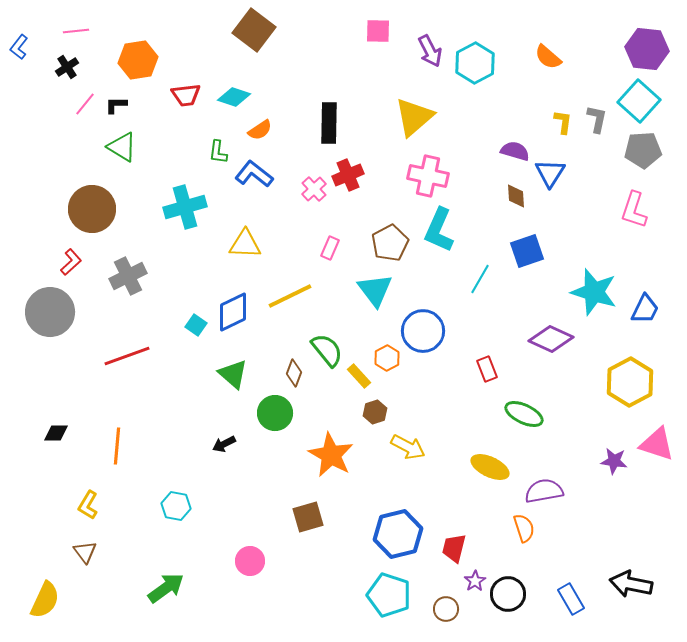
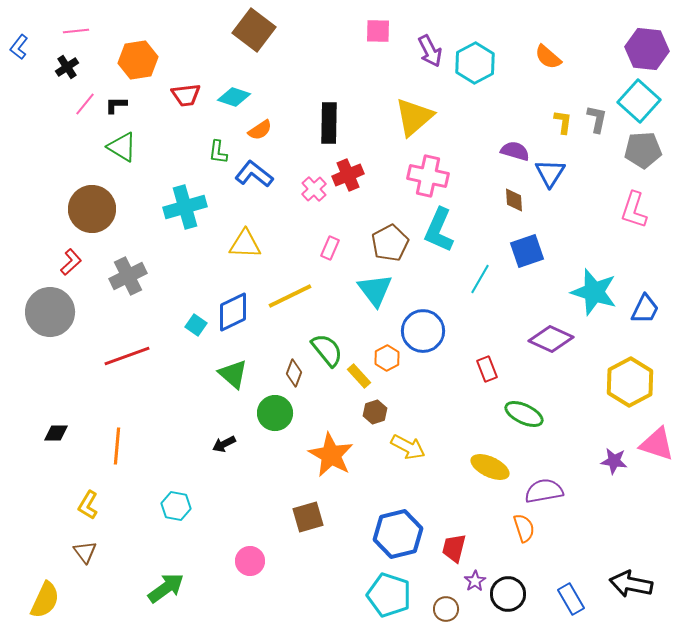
brown diamond at (516, 196): moved 2 px left, 4 px down
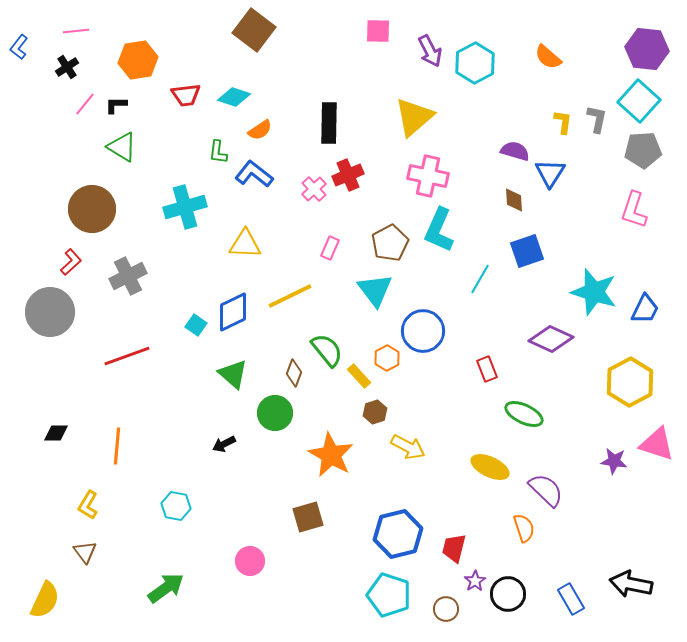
purple semicircle at (544, 491): moved 2 px right, 1 px up; rotated 54 degrees clockwise
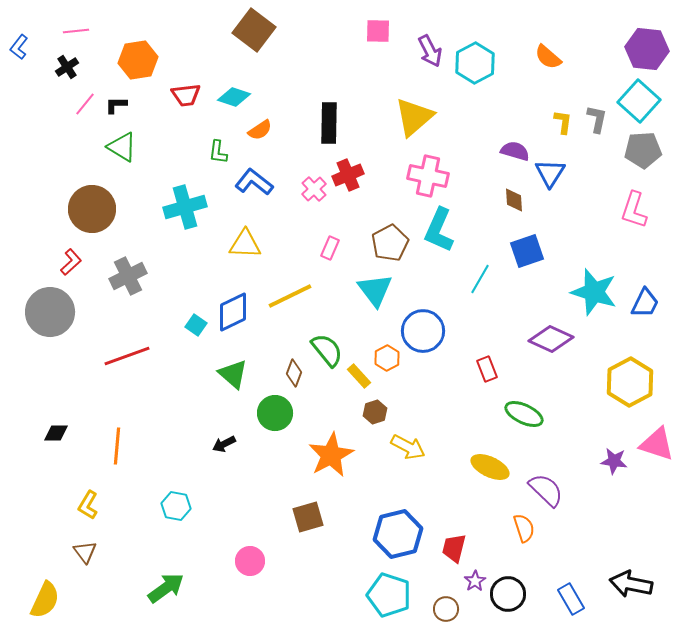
blue L-shape at (254, 174): moved 8 px down
blue trapezoid at (645, 309): moved 6 px up
orange star at (331, 455): rotated 15 degrees clockwise
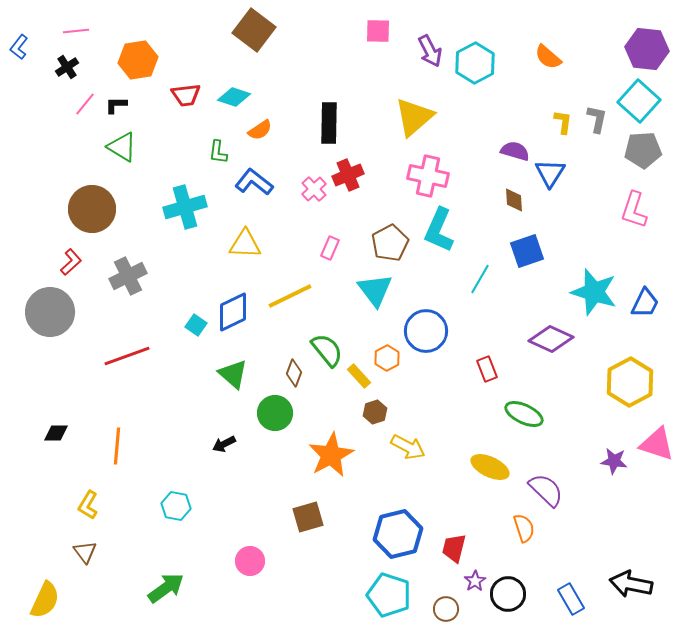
blue circle at (423, 331): moved 3 px right
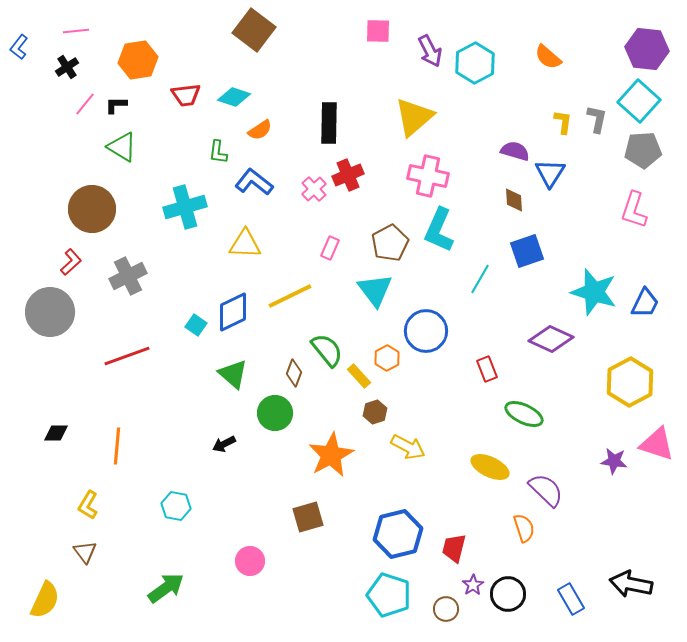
purple star at (475, 581): moved 2 px left, 4 px down
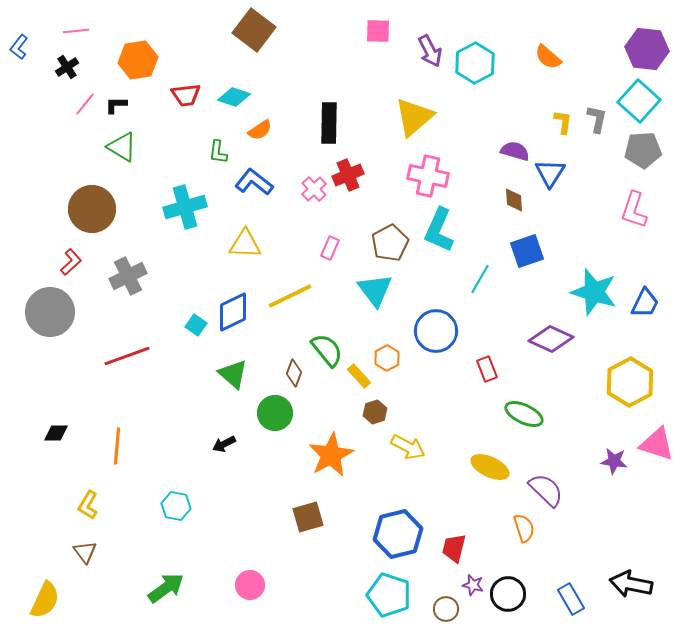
blue circle at (426, 331): moved 10 px right
pink circle at (250, 561): moved 24 px down
purple star at (473, 585): rotated 25 degrees counterclockwise
